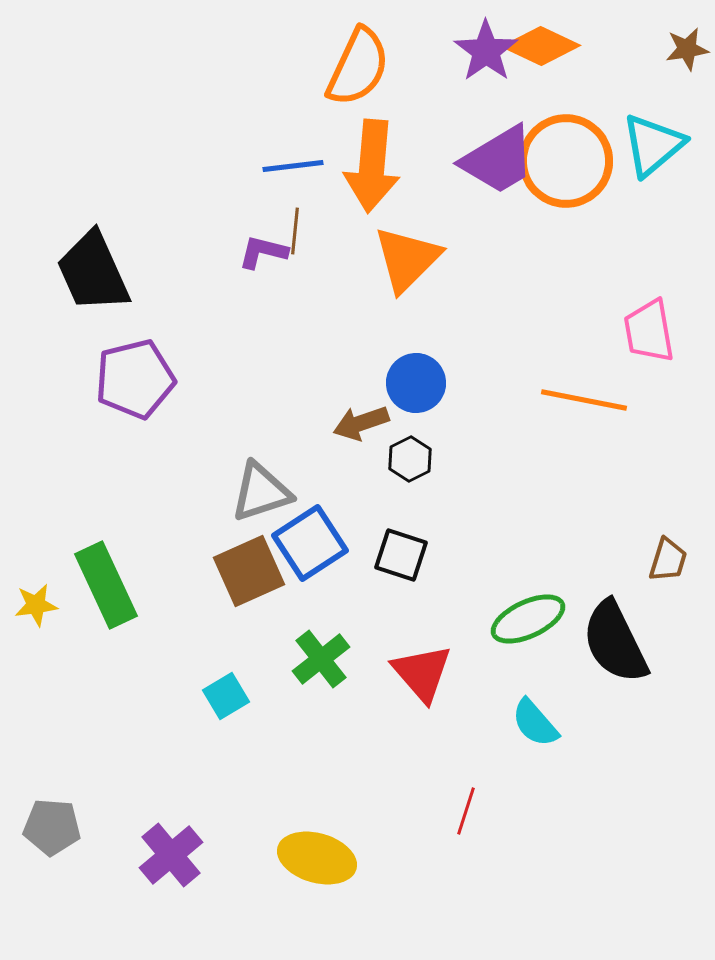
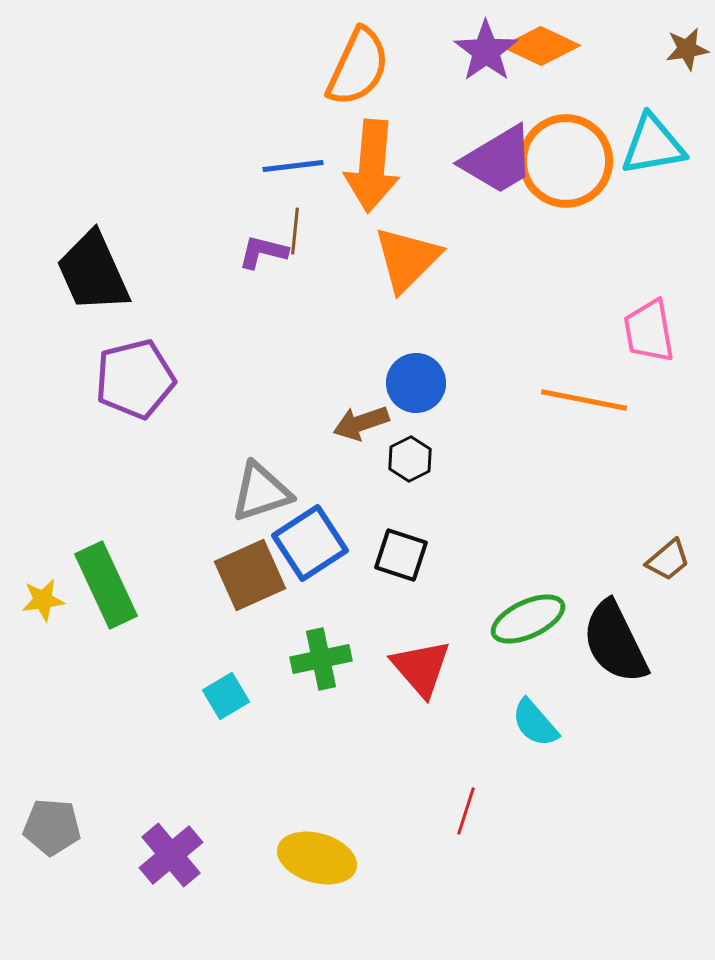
cyan triangle: rotated 30 degrees clockwise
brown trapezoid: rotated 33 degrees clockwise
brown square: moved 1 px right, 4 px down
yellow star: moved 7 px right, 5 px up
green cross: rotated 26 degrees clockwise
red triangle: moved 1 px left, 5 px up
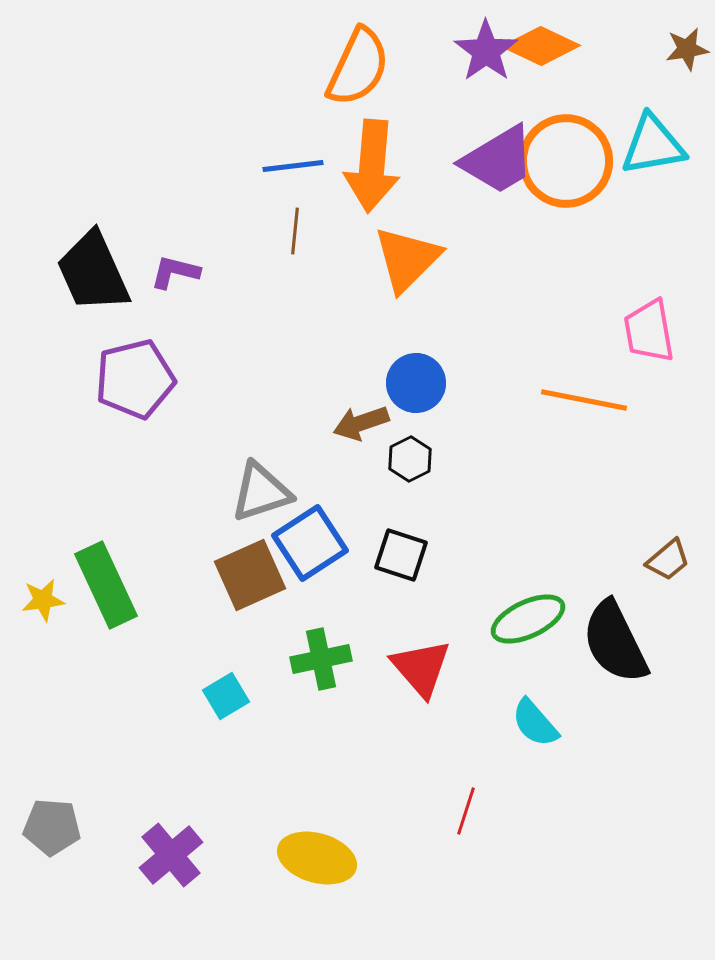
purple L-shape: moved 88 px left, 20 px down
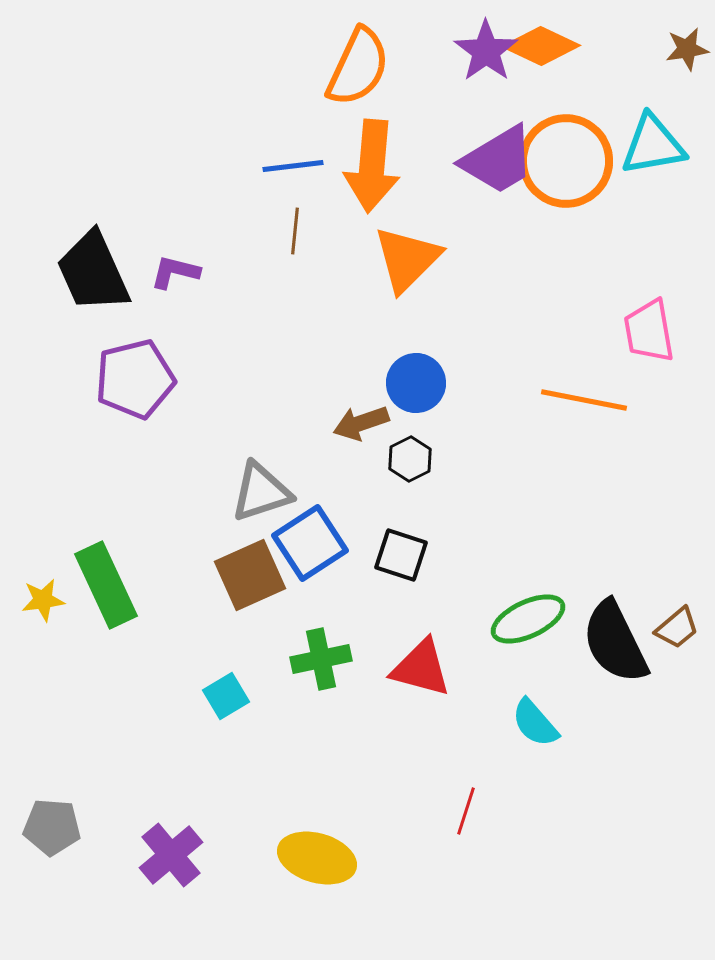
brown trapezoid: moved 9 px right, 68 px down
red triangle: rotated 34 degrees counterclockwise
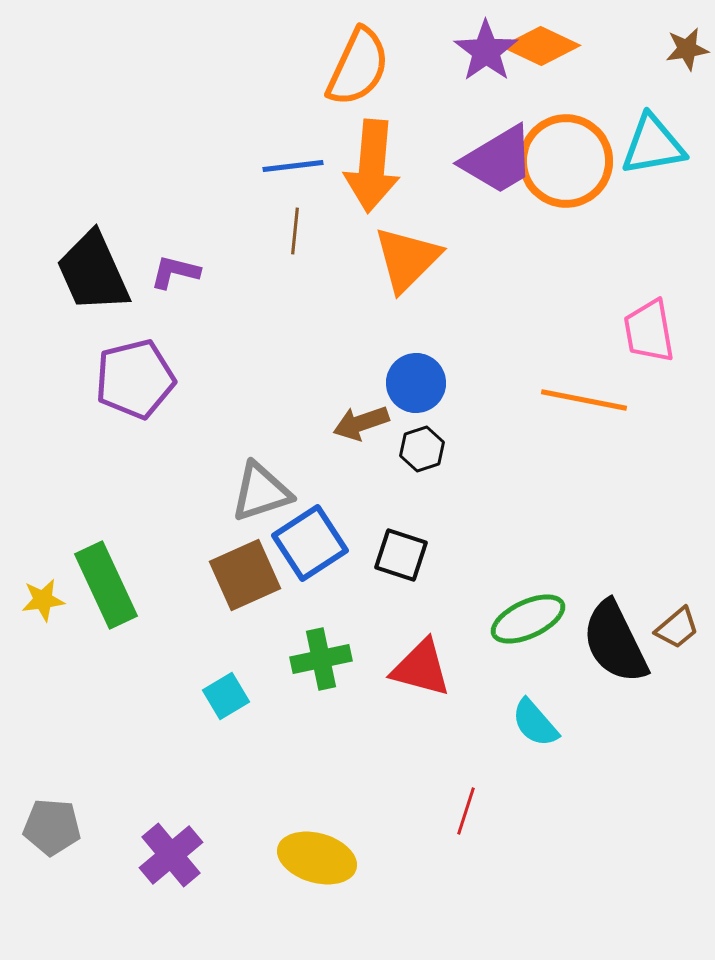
black hexagon: moved 12 px right, 10 px up; rotated 9 degrees clockwise
brown square: moved 5 px left
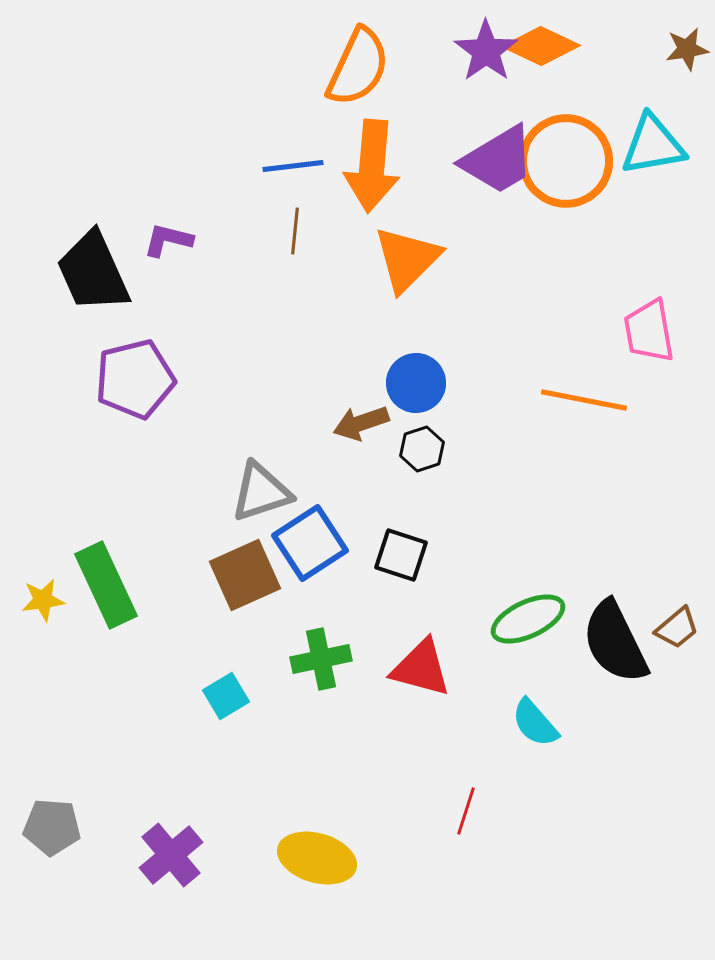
purple L-shape: moved 7 px left, 32 px up
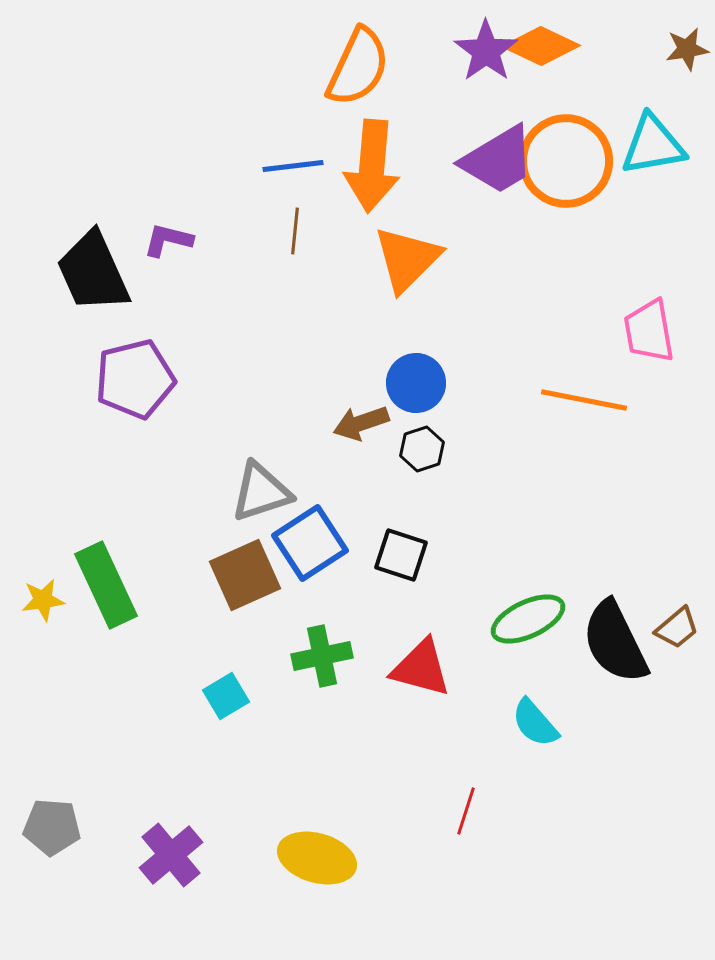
green cross: moved 1 px right, 3 px up
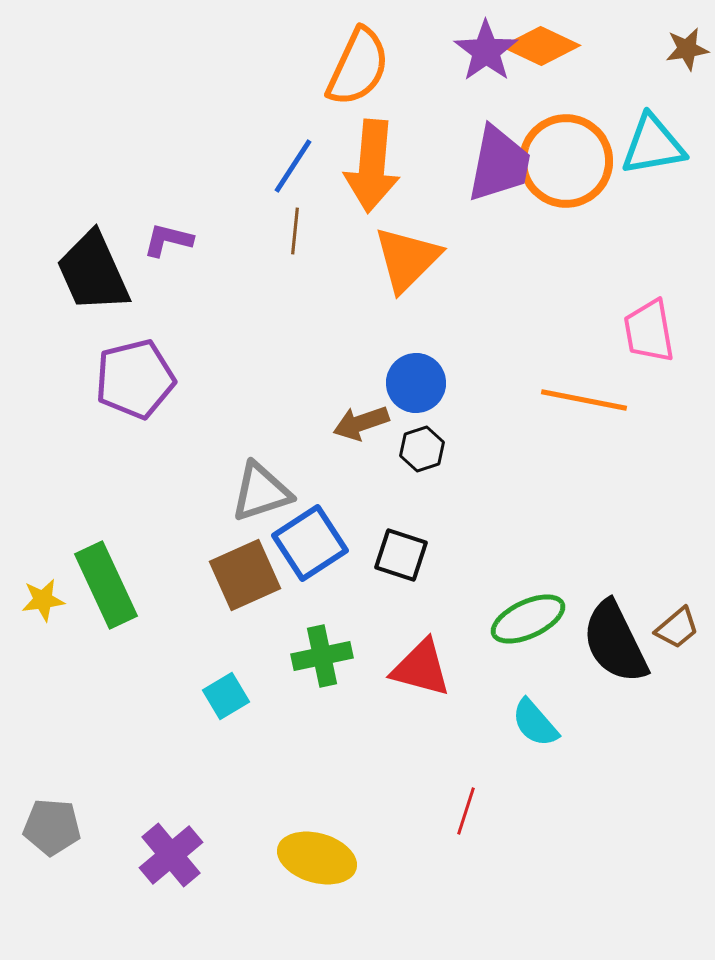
purple trapezoid: moved 1 px right, 4 px down; rotated 48 degrees counterclockwise
blue line: rotated 50 degrees counterclockwise
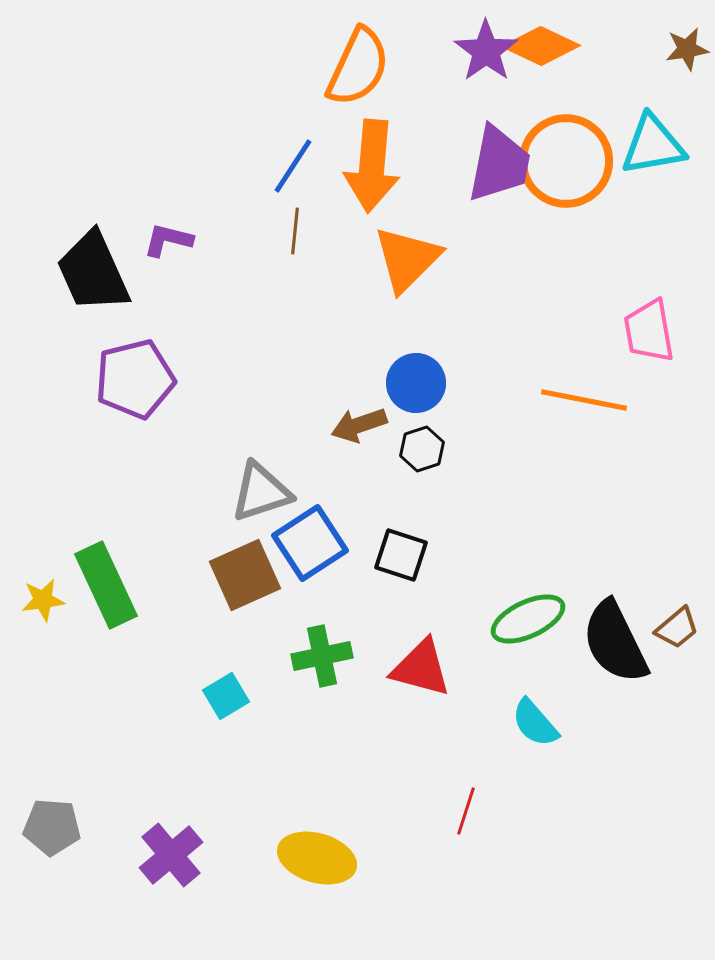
brown arrow: moved 2 px left, 2 px down
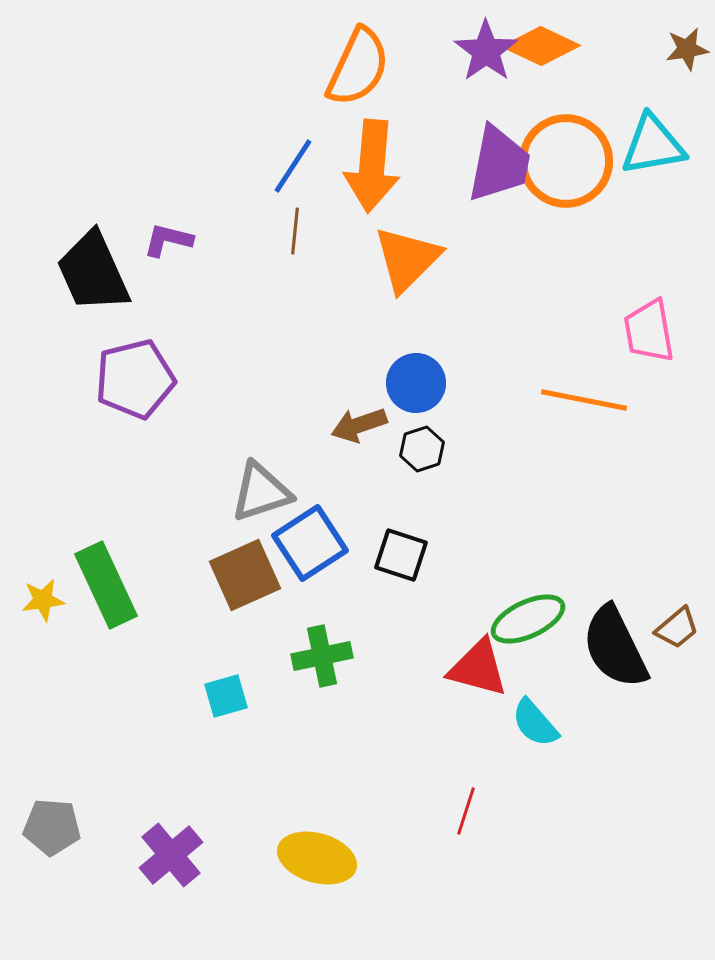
black semicircle: moved 5 px down
red triangle: moved 57 px right
cyan square: rotated 15 degrees clockwise
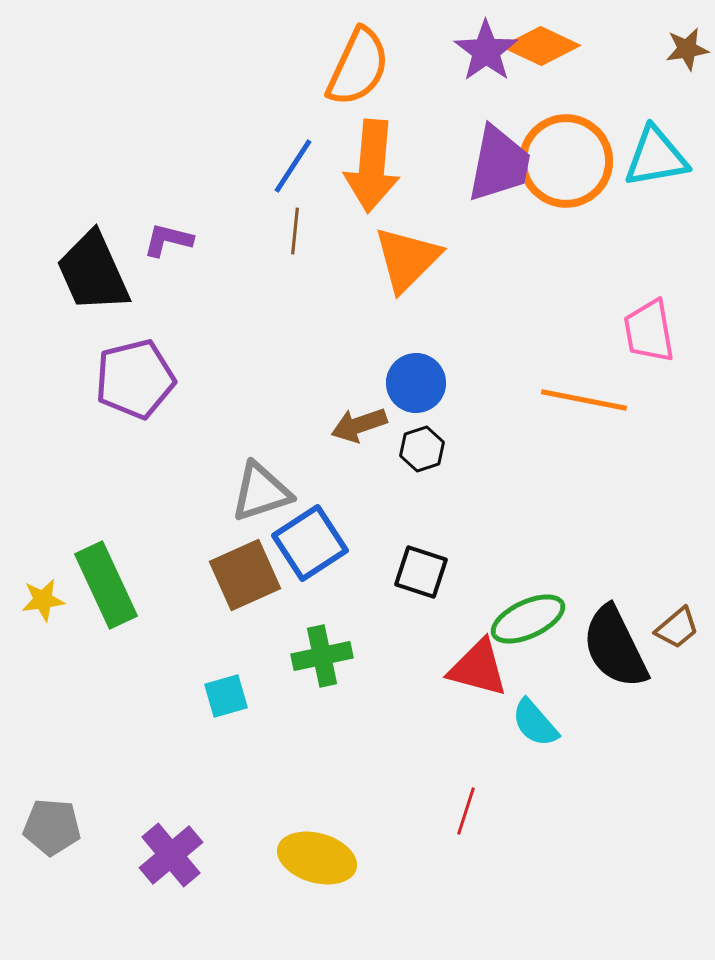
cyan triangle: moved 3 px right, 12 px down
black square: moved 20 px right, 17 px down
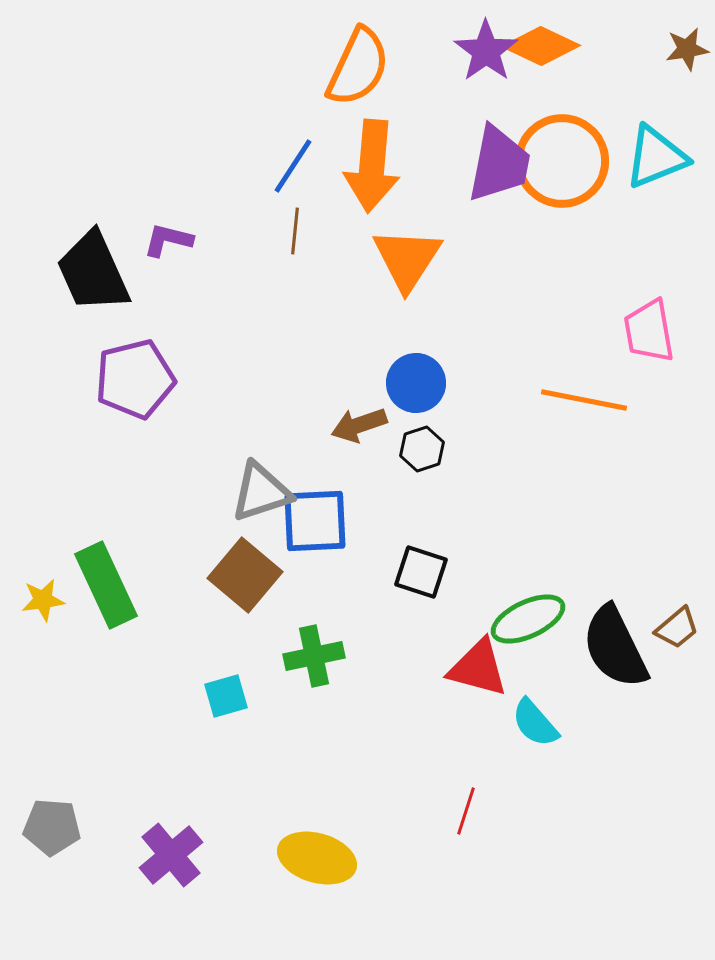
cyan triangle: rotated 12 degrees counterclockwise
orange circle: moved 4 px left
orange triangle: rotated 12 degrees counterclockwise
blue square: moved 5 px right, 22 px up; rotated 30 degrees clockwise
brown square: rotated 26 degrees counterclockwise
green cross: moved 8 px left
